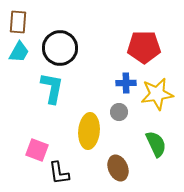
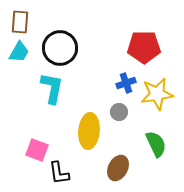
brown rectangle: moved 2 px right
blue cross: rotated 18 degrees counterclockwise
brown ellipse: rotated 50 degrees clockwise
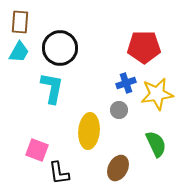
gray circle: moved 2 px up
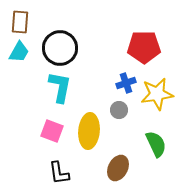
cyan L-shape: moved 8 px right, 1 px up
pink square: moved 15 px right, 19 px up
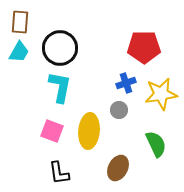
yellow star: moved 4 px right
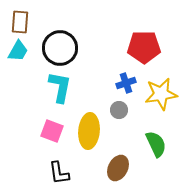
cyan trapezoid: moved 1 px left, 1 px up
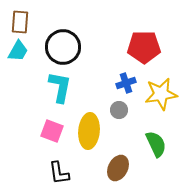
black circle: moved 3 px right, 1 px up
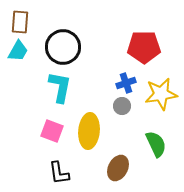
gray circle: moved 3 px right, 4 px up
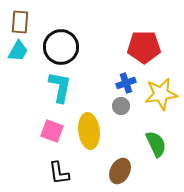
black circle: moved 2 px left
gray circle: moved 1 px left
yellow ellipse: rotated 12 degrees counterclockwise
brown ellipse: moved 2 px right, 3 px down
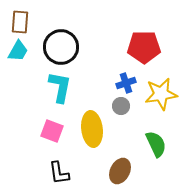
yellow ellipse: moved 3 px right, 2 px up
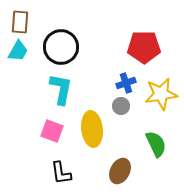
cyan L-shape: moved 1 px right, 2 px down
black L-shape: moved 2 px right
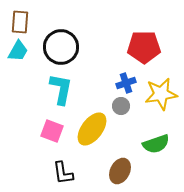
yellow ellipse: rotated 44 degrees clockwise
green semicircle: rotated 96 degrees clockwise
black L-shape: moved 2 px right
